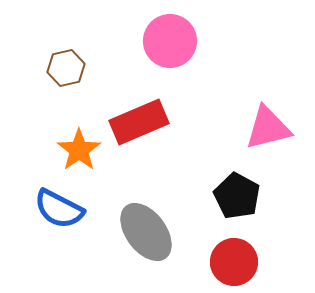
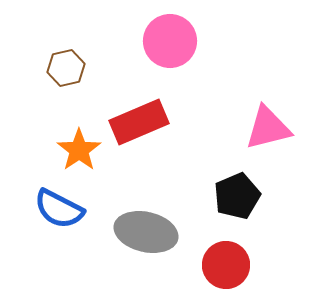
black pentagon: rotated 21 degrees clockwise
gray ellipse: rotated 40 degrees counterclockwise
red circle: moved 8 px left, 3 px down
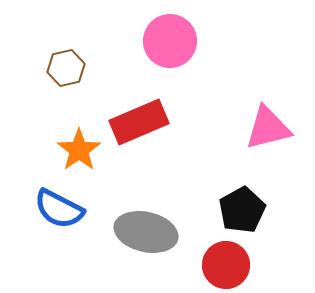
black pentagon: moved 5 px right, 14 px down; rotated 6 degrees counterclockwise
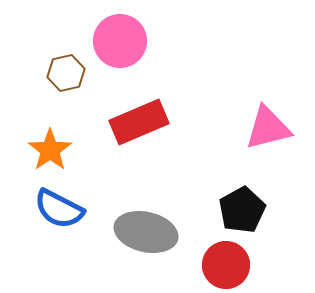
pink circle: moved 50 px left
brown hexagon: moved 5 px down
orange star: moved 29 px left
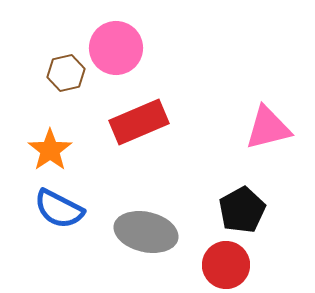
pink circle: moved 4 px left, 7 px down
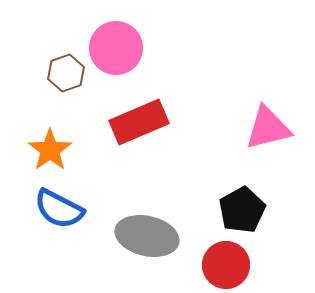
brown hexagon: rotated 6 degrees counterclockwise
gray ellipse: moved 1 px right, 4 px down
